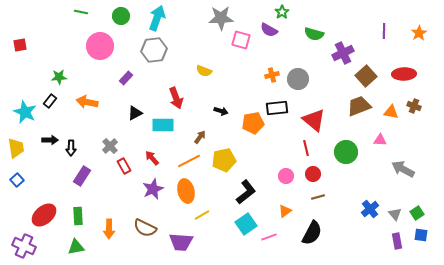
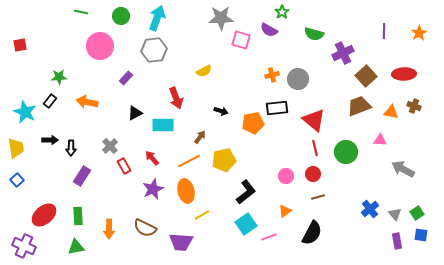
yellow semicircle at (204, 71): rotated 49 degrees counterclockwise
red line at (306, 148): moved 9 px right
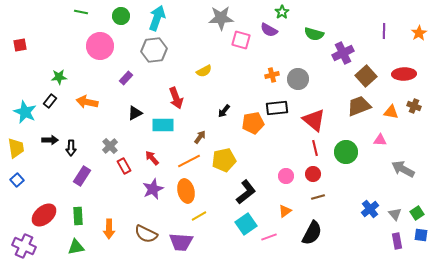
black arrow at (221, 111): moved 3 px right; rotated 112 degrees clockwise
yellow line at (202, 215): moved 3 px left, 1 px down
brown semicircle at (145, 228): moved 1 px right, 6 px down
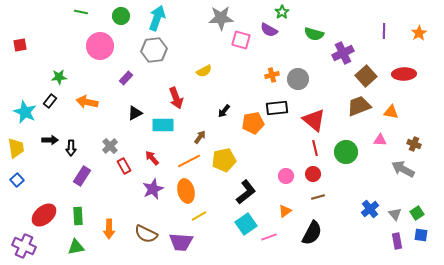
brown cross at (414, 106): moved 38 px down
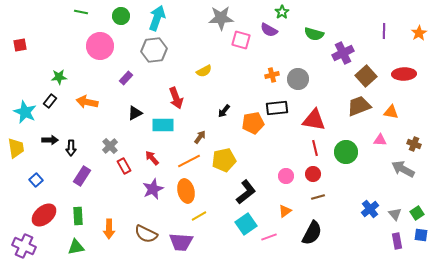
red triangle at (314, 120): rotated 30 degrees counterclockwise
blue square at (17, 180): moved 19 px right
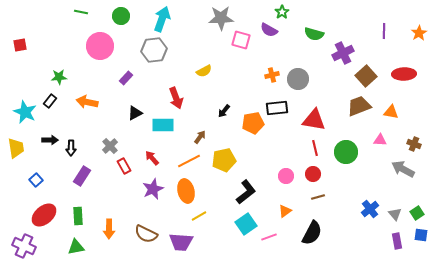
cyan arrow at (157, 18): moved 5 px right, 1 px down
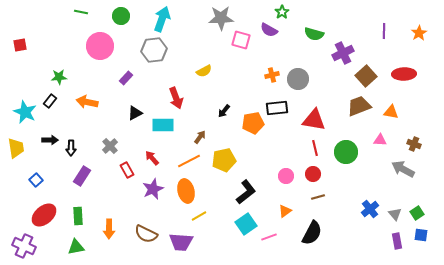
red rectangle at (124, 166): moved 3 px right, 4 px down
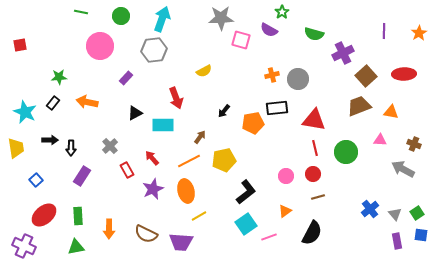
black rectangle at (50, 101): moved 3 px right, 2 px down
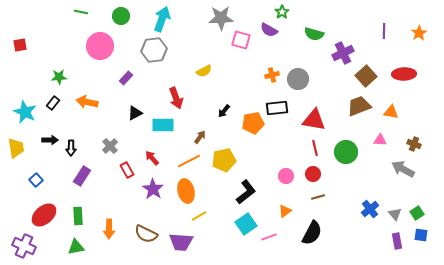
purple star at (153, 189): rotated 15 degrees counterclockwise
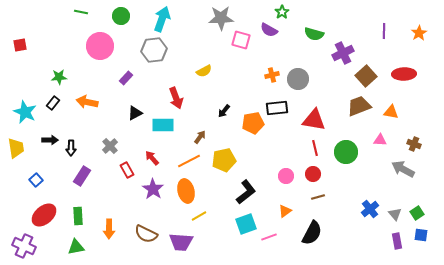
cyan square at (246, 224): rotated 15 degrees clockwise
